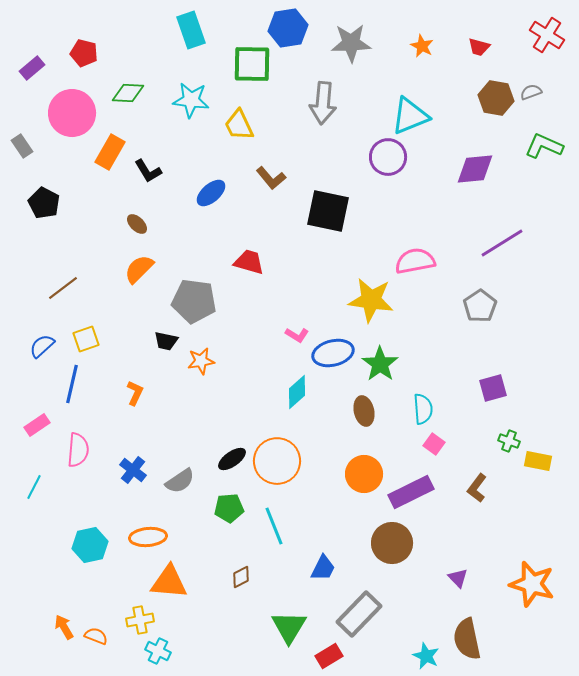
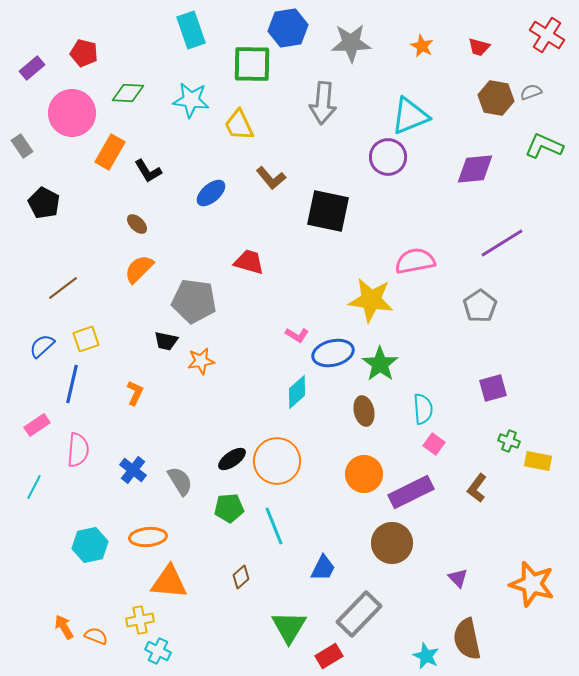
gray semicircle at (180, 481): rotated 88 degrees counterclockwise
brown diamond at (241, 577): rotated 15 degrees counterclockwise
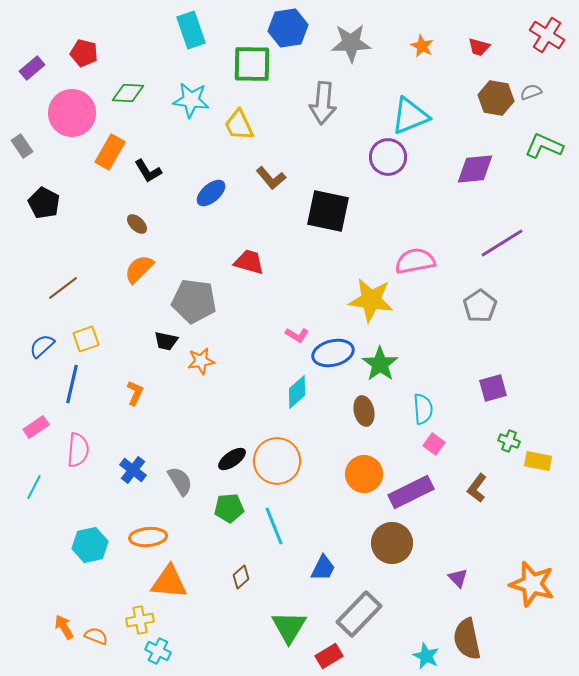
pink rectangle at (37, 425): moved 1 px left, 2 px down
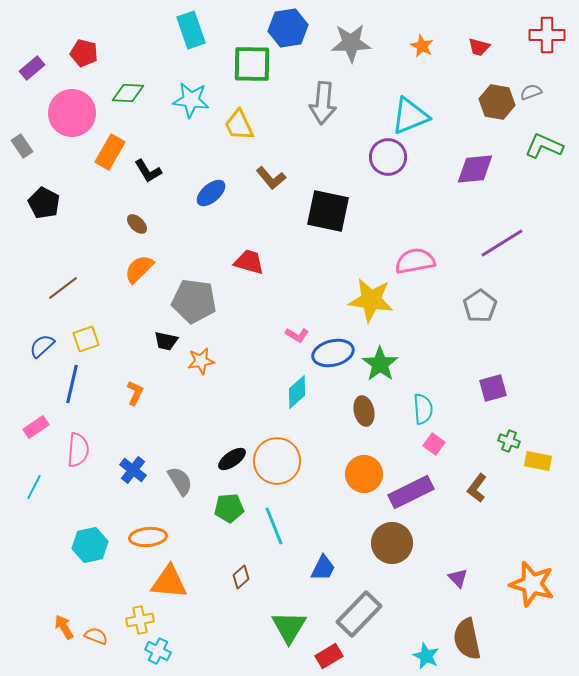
red cross at (547, 35): rotated 32 degrees counterclockwise
brown hexagon at (496, 98): moved 1 px right, 4 px down
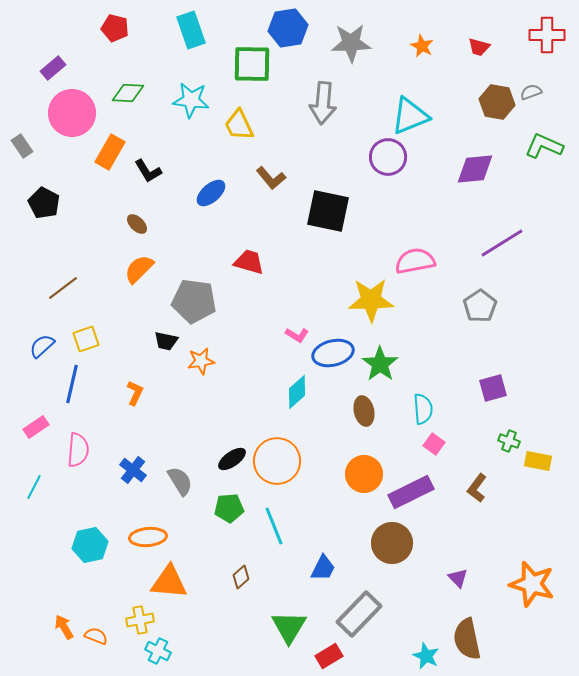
red pentagon at (84, 53): moved 31 px right, 25 px up
purple rectangle at (32, 68): moved 21 px right
yellow star at (371, 300): rotated 9 degrees counterclockwise
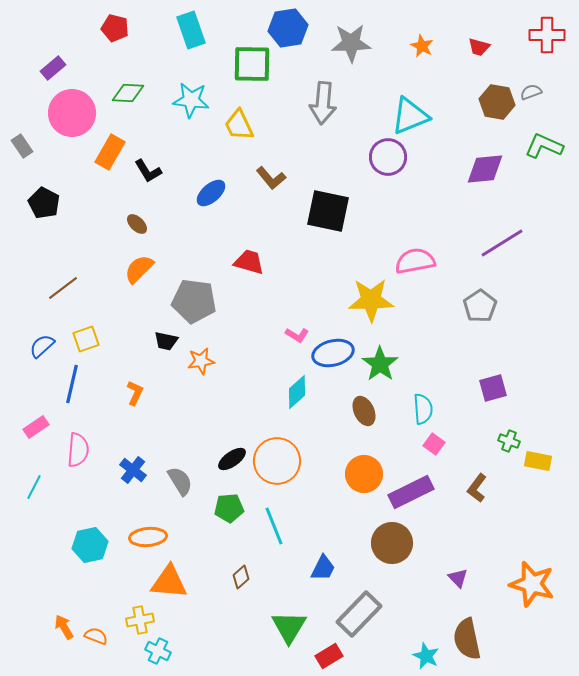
purple diamond at (475, 169): moved 10 px right
brown ellipse at (364, 411): rotated 12 degrees counterclockwise
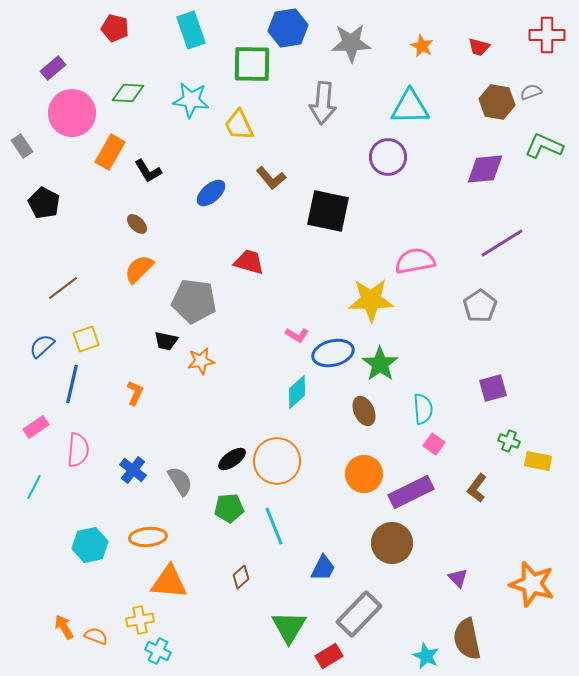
cyan triangle at (410, 116): moved 9 px up; rotated 21 degrees clockwise
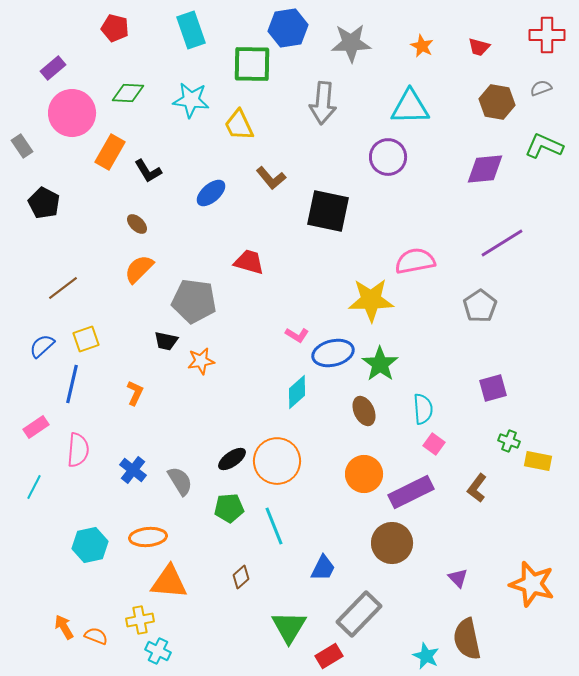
gray semicircle at (531, 92): moved 10 px right, 4 px up
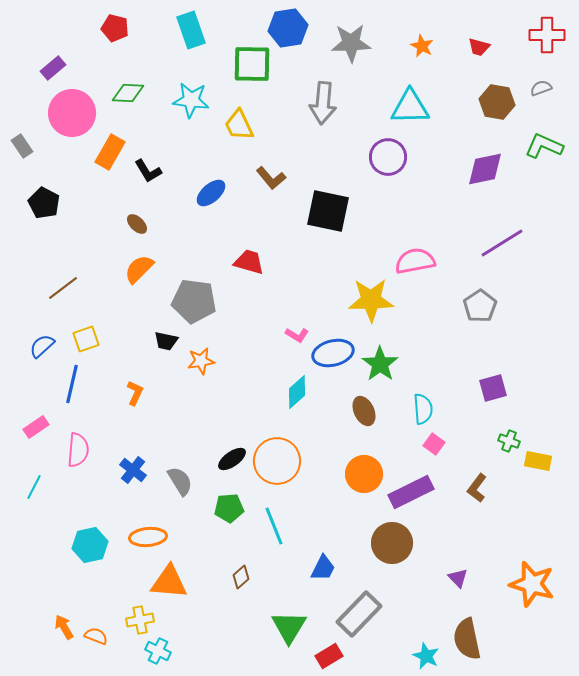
purple diamond at (485, 169): rotated 6 degrees counterclockwise
